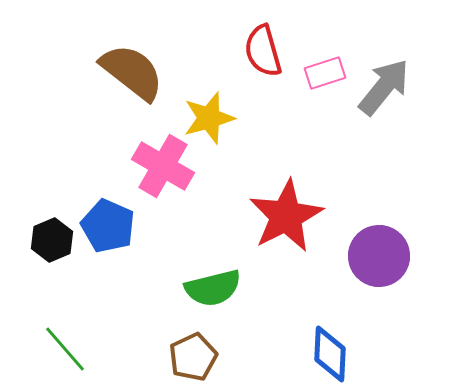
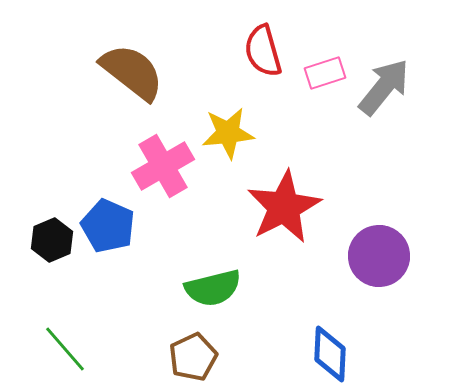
yellow star: moved 19 px right, 15 px down; rotated 10 degrees clockwise
pink cross: rotated 30 degrees clockwise
red star: moved 2 px left, 9 px up
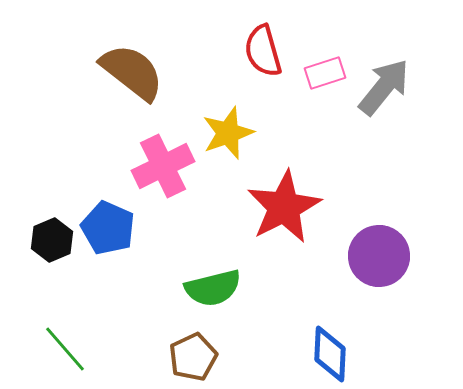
yellow star: rotated 14 degrees counterclockwise
pink cross: rotated 4 degrees clockwise
blue pentagon: moved 2 px down
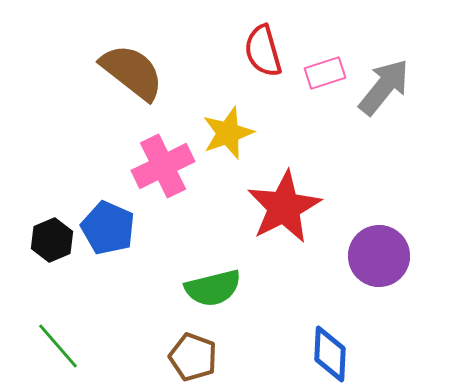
green line: moved 7 px left, 3 px up
brown pentagon: rotated 27 degrees counterclockwise
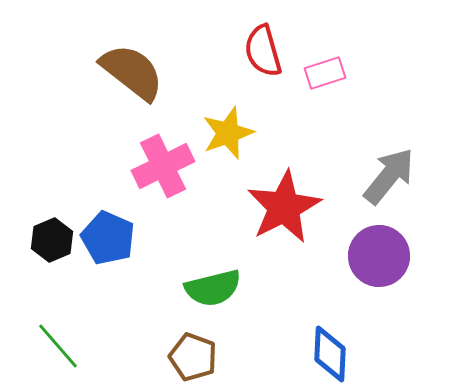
gray arrow: moved 5 px right, 89 px down
blue pentagon: moved 10 px down
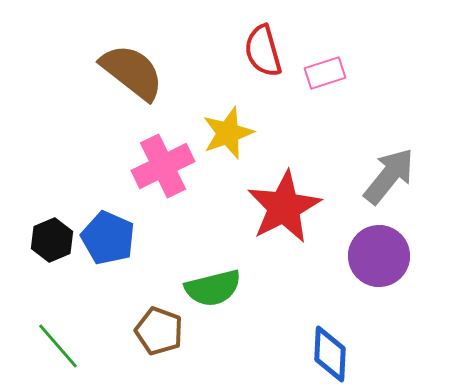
brown pentagon: moved 34 px left, 26 px up
